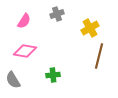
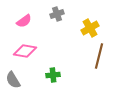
pink semicircle: rotated 21 degrees clockwise
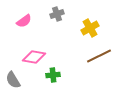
pink diamond: moved 9 px right, 6 px down
brown line: rotated 50 degrees clockwise
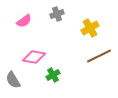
green cross: rotated 24 degrees counterclockwise
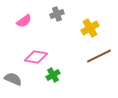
pink diamond: moved 2 px right
gray semicircle: moved 1 px up; rotated 144 degrees clockwise
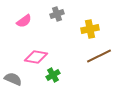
yellow cross: moved 1 px down; rotated 18 degrees clockwise
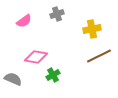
yellow cross: moved 2 px right
